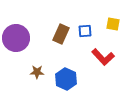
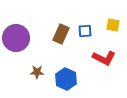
yellow square: moved 1 px down
red L-shape: moved 1 px right, 1 px down; rotated 20 degrees counterclockwise
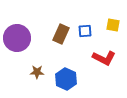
purple circle: moved 1 px right
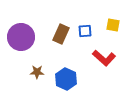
purple circle: moved 4 px right, 1 px up
red L-shape: rotated 15 degrees clockwise
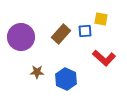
yellow square: moved 12 px left, 6 px up
brown rectangle: rotated 18 degrees clockwise
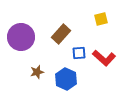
yellow square: rotated 24 degrees counterclockwise
blue square: moved 6 px left, 22 px down
brown star: rotated 16 degrees counterclockwise
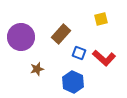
blue square: rotated 24 degrees clockwise
brown star: moved 3 px up
blue hexagon: moved 7 px right, 3 px down
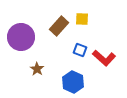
yellow square: moved 19 px left; rotated 16 degrees clockwise
brown rectangle: moved 2 px left, 8 px up
blue square: moved 1 px right, 3 px up
brown star: rotated 24 degrees counterclockwise
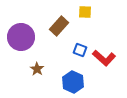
yellow square: moved 3 px right, 7 px up
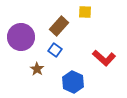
blue square: moved 25 px left; rotated 16 degrees clockwise
